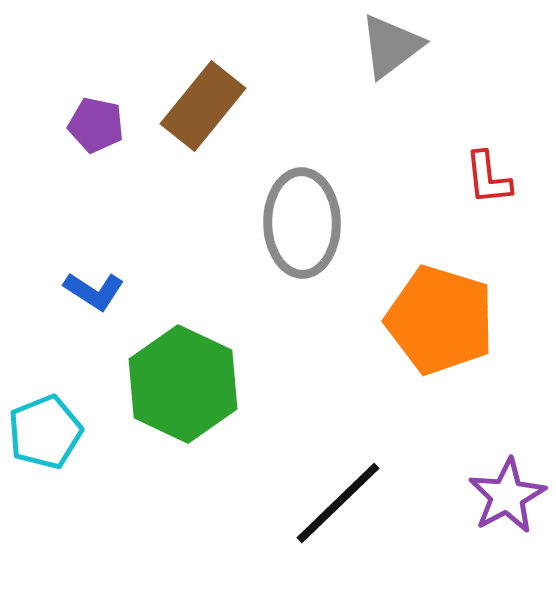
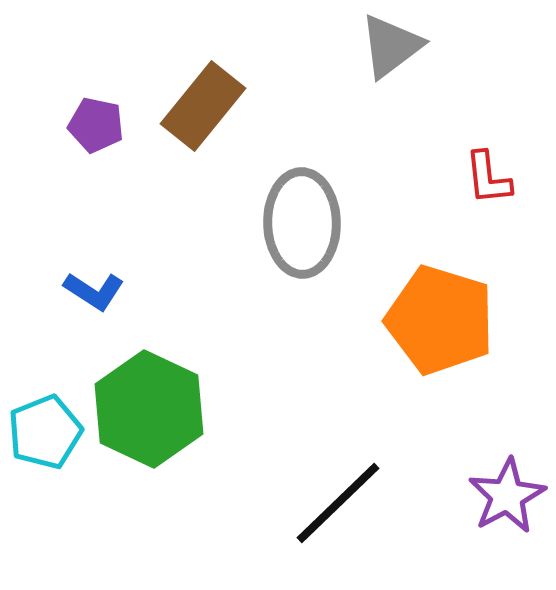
green hexagon: moved 34 px left, 25 px down
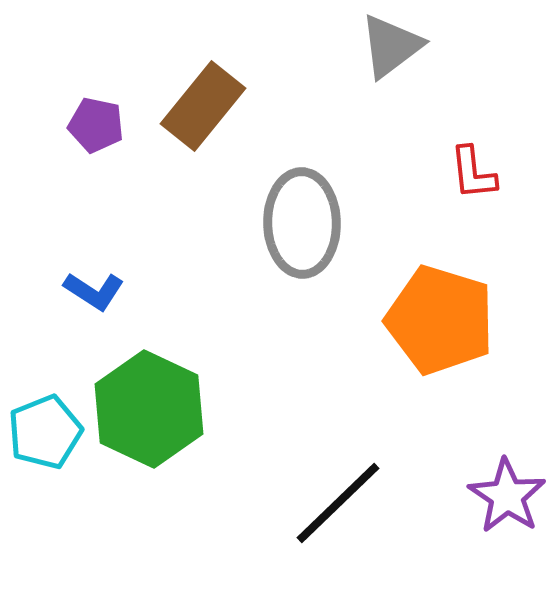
red L-shape: moved 15 px left, 5 px up
purple star: rotated 10 degrees counterclockwise
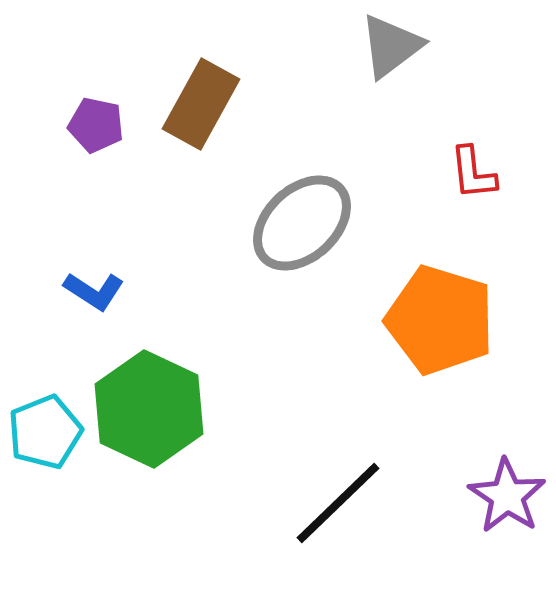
brown rectangle: moved 2 px left, 2 px up; rotated 10 degrees counterclockwise
gray ellipse: rotated 48 degrees clockwise
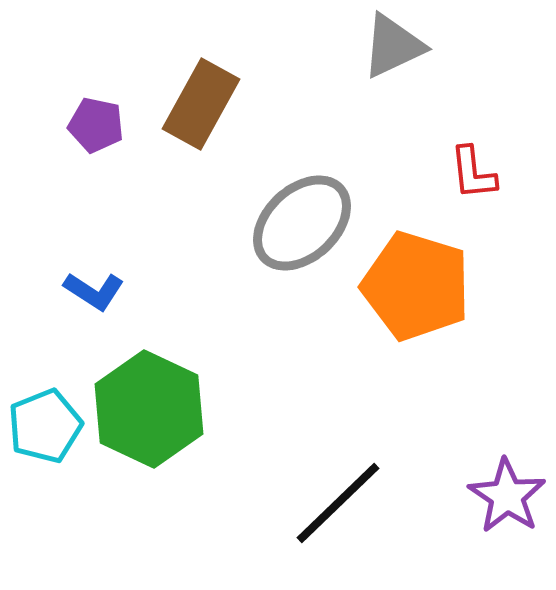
gray triangle: moved 2 px right; rotated 12 degrees clockwise
orange pentagon: moved 24 px left, 34 px up
cyan pentagon: moved 6 px up
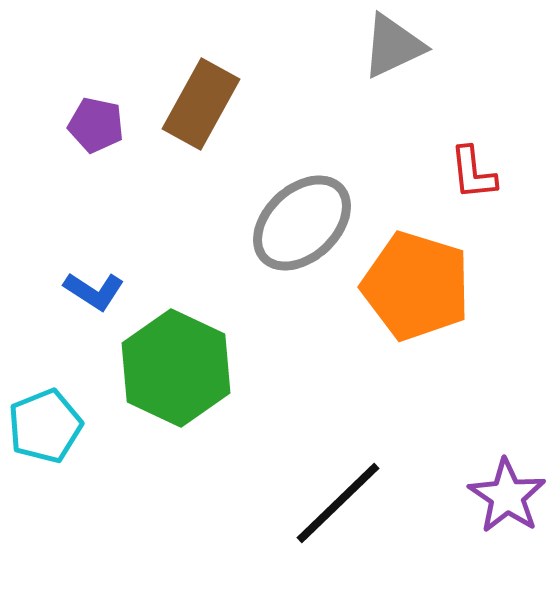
green hexagon: moved 27 px right, 41 px up
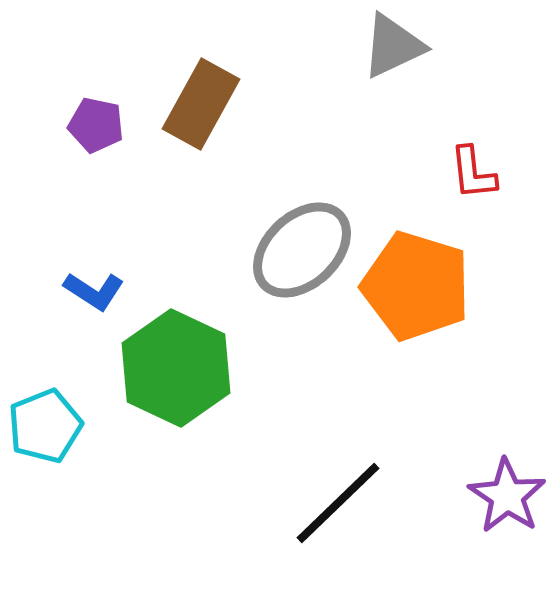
gray ellipse: moved 27 px down
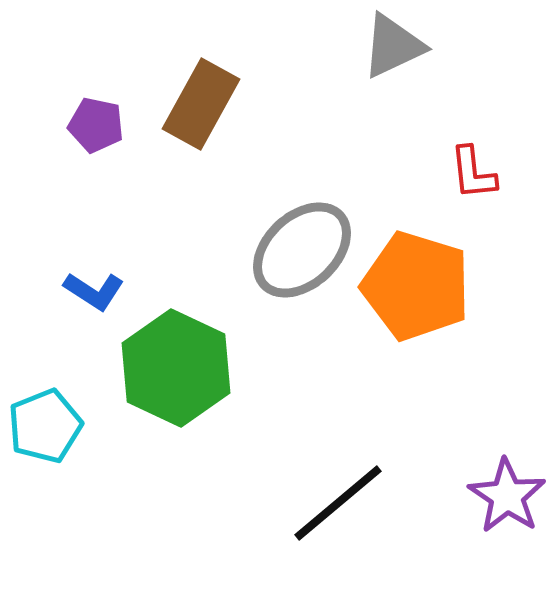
black line: rotated 4 degrees clockwise
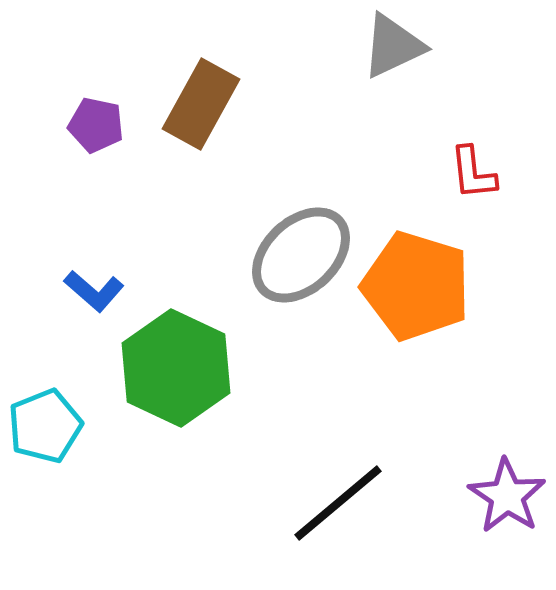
gray ellipse: moved 1 px left, 5 px down
blue L-shape: rotated 8 degrees clockwise
